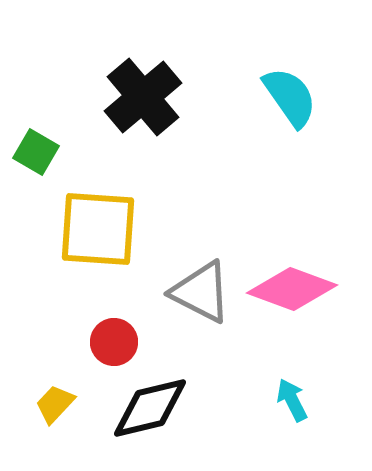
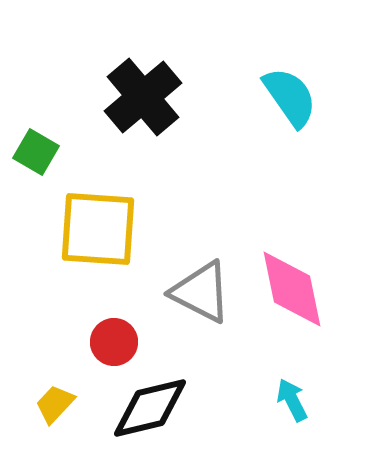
pink diamond: rotated 58 degrees clockwise
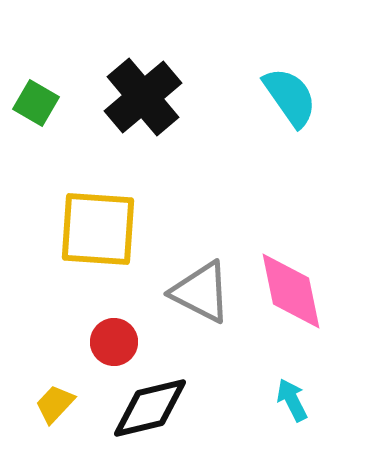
green square: moved 49 px up
pink diamond: moved 1 px left, 2 px down
